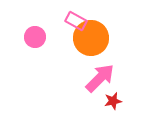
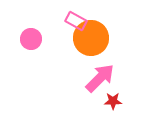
pink circle: moved 4 px left, 2 px down
red star: rotated 12 degrees clockwise
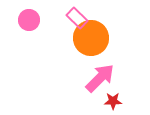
pink rectangle: moved 1 px right, 3 px up; rotated 15 degrees clockwise
pink circle: moved 2 px left, 19 px up
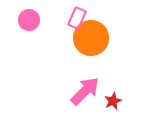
pink rectangle: rotated 70 degrees clockwise
pink arrow: moved 15 px left, 13 px down
red star: rotated 24 degrees counterclockwise
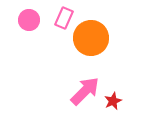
pink rectangle: moved 13 px left
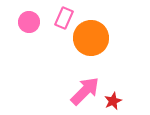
pink circle: moved 2 px down
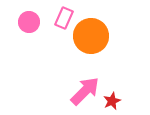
orange circle: moved 2 px up
red star: moved 1 px left
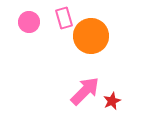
pink rectangle: rotated 40 degrees counterclockwise
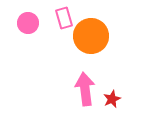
pink circle: moved 1 px left, 1 px down
pink arrow: moved 2 px up; rotated 52 degrees counterclockwise
red star: moved 2 px up
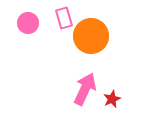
pink arrow: rotated 32 degrees clockwise
